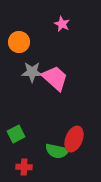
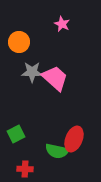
red cross: moved 1 px right, 2 px down
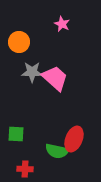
green square: rotated 30 degrees clockwise
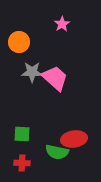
pink star: rotated 14 degrees clockwise
green square: moved 6 px right
red ellipse: rotated 60 degrees clockwise
green semicircle: moved 1 px down
red cross: moved 3 px left, 6 px up
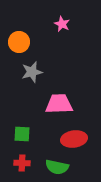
pink star: rotated 14 degrees counterclockwise
gray star: rotated 15 degrees counterclockwise
pink trapezoid: moved 4 px right, 26 px down; rotated 44 degrees counterclockwise
green semicircle: moved 15 px down
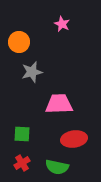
red cross: rotated 35 degrees counterclockwise
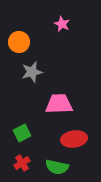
green square: moved 1 px up; rotated 30 degrees counterclockwise
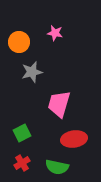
pink star: moved 7 px left, 9 px down; rotated 14 degrees counterclockwise
pink trapezoid: rotated 72 degrees counterclockwise
